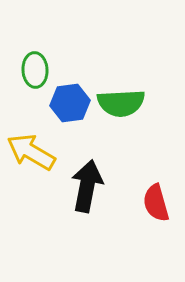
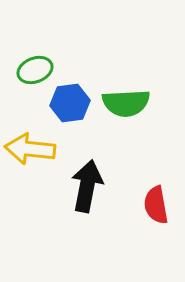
green ellipse: rotated 72 degrees clockwise
green semicircle: moved 5 px right
yellow arrow: moved 1 px left, 3 px up; rotated 24 degrees counterclockwise
red semicircle: moved 2 px down; rotated 6 degrees clockwise
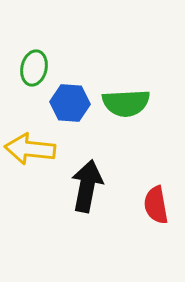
green ellipse: moved 1 px left, 2 px up; rotated 56 degrees counterclockwise
blue hexagon: rotated 12 degrees clockwise
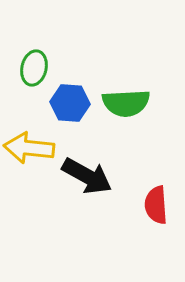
yellow arrow: moved 1 px left, 1 px up
black arrow: moved 10 px up; rotated 108 degrees clockwise
red semicircle: rotated 6 degrees clockwise
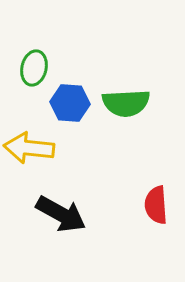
black arrow: moved 26 px left, 38 px down
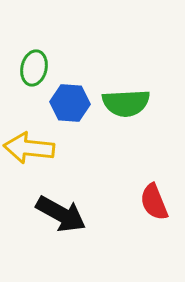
red semicircle: moved 2 px left, 3 px up; rotated 18 degrees counterclockwise
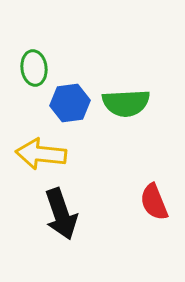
green ellipse: rotated 20 degrees counterclockwise
blue hexagon: rotated 12 degrees counterclockwise
yellow arrow: moved 12 px right, 6 px down
black arrow: rotated 42 degrees clockwise
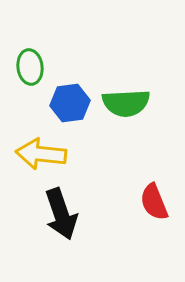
green ellipse: moved 4 px left, 1 px up
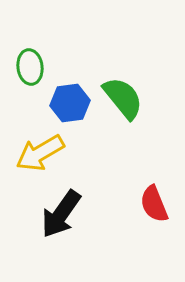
green semicircle: moved 3 px left, 5 px up; rotated 126 degrees counterclockwise
yellow arrow: moved 1 px left, 1 px up; rotated 36 degrees counterclockwise
red semicircle: moved 2 px down
black arrow: rotated 54 degrees clockwise
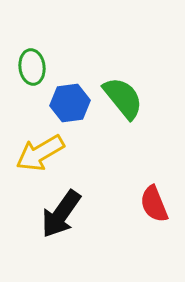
green ellipse: moved 2 px right
